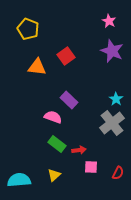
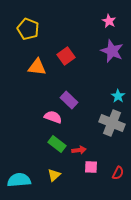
cyan star: moved 2 px right, 3 px up
gray cross: rotated 30 degrees counterclockwise
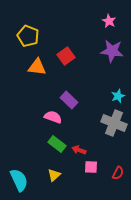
yellow pentagon: moved 7 px down
purple star: rotated 15 degrees counterclockwise
cyan star: rotated 16 degrees clockwise
gray cross: moved 2 px right
red arrow: rotated 152 degrees counterclockwise
cyan semicircle: rotated 70 degrees clockwise
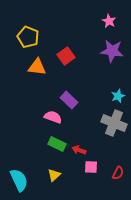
yellow pentagon: moved 1 px down
green rectangle: rotated 12 degrees counterclockwise
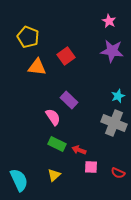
pink semicircle: rotated 36 degrees clockwise
red semicircle: rotated 88 degrees clockwise
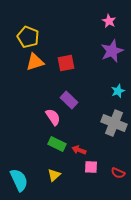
purple star: rotated 30 degrees counterclockwise
red square: moved 7 px down; rotated 24 degrees clockwise
orange triangle: moved 2 px left, 5 px up; rotated 24 degrees counterclockwise
cyan star: moved 5 px up
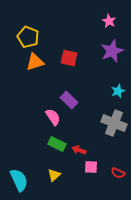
red square: moved 3 px right, 5 px up; rotated 24 degrees clockwise
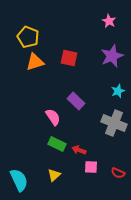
purple star: moved 5 px down
purple rectangle: moved 7 px right, 1 px down
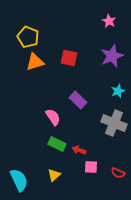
purple rectangle: moved 2 px right, 1 px up
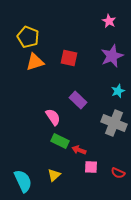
green rectangle: moved 3 px right, 3 px up
cyan semicircle: moved 4 px right, 1 px down
